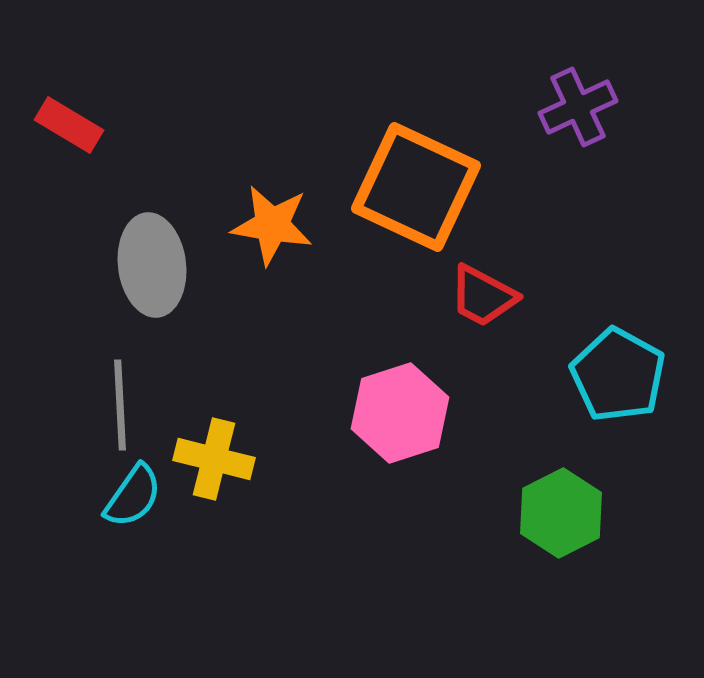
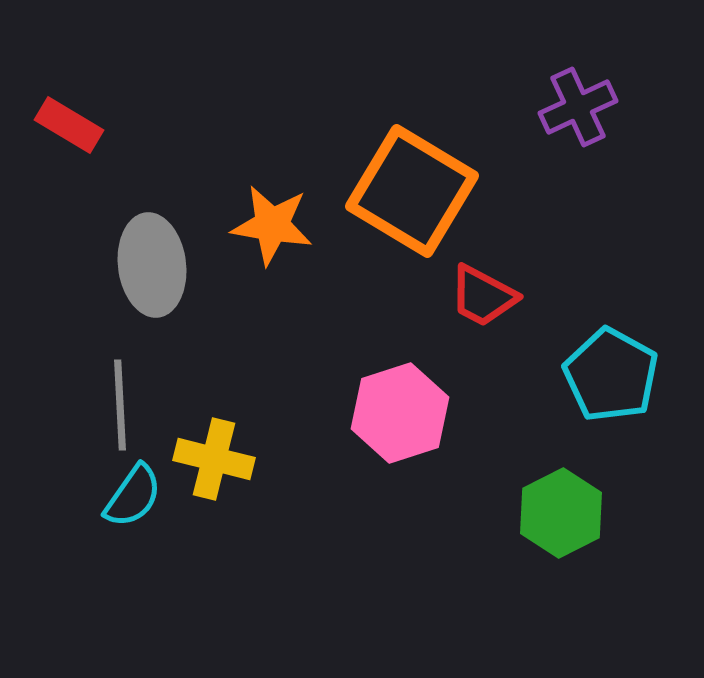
orange square: moved 4 px left, 4 px down; rotated 6 degrees clockwise
cyan pentagon: moved 7 px left
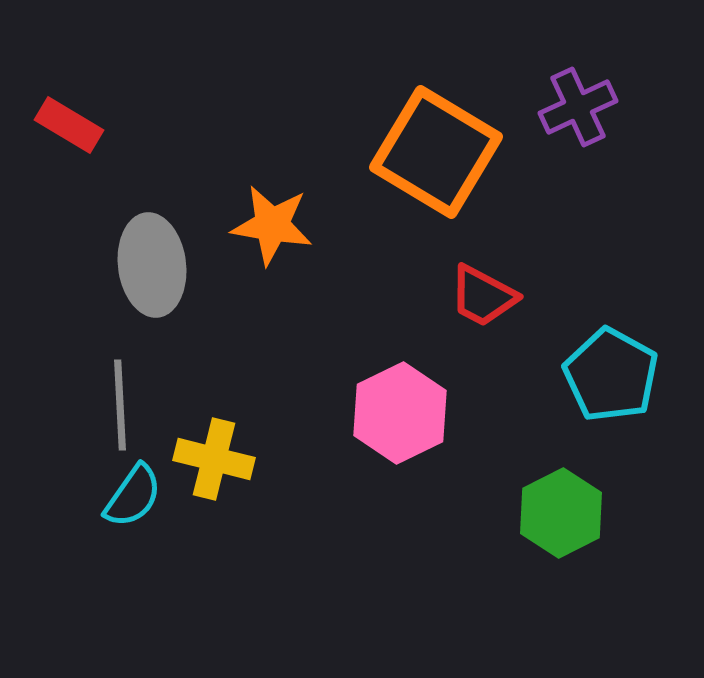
orange square: moved 24 px right, 39 px up
pink hexagon: rotated 8 degrees counterclockwise
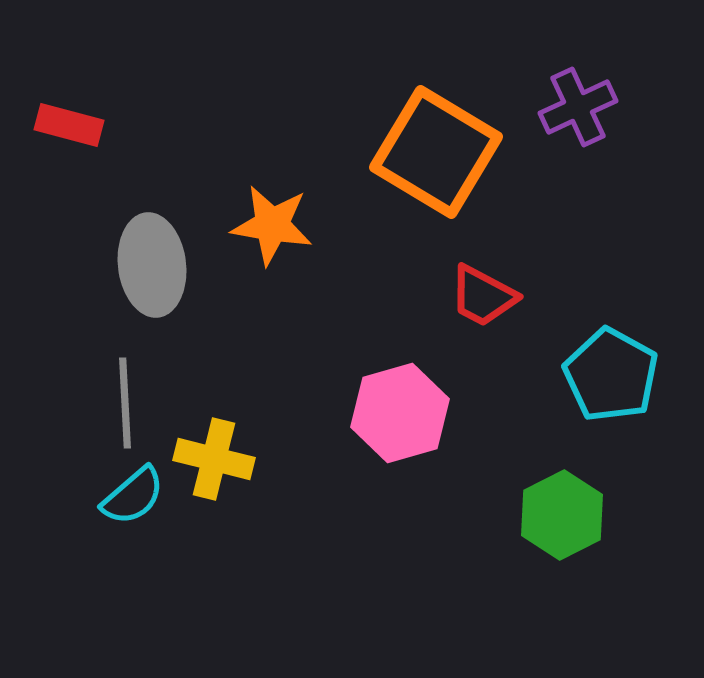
red rectangle: rotated 16 degrees counterclockwise
gray line: moved 5 px right, 2 px up
pink hexagon: rotated 10 degrees clockwise
cyan semicircle: rotated 14 degrees clockwise
green hexagon: moved 1 px right, 2 px down
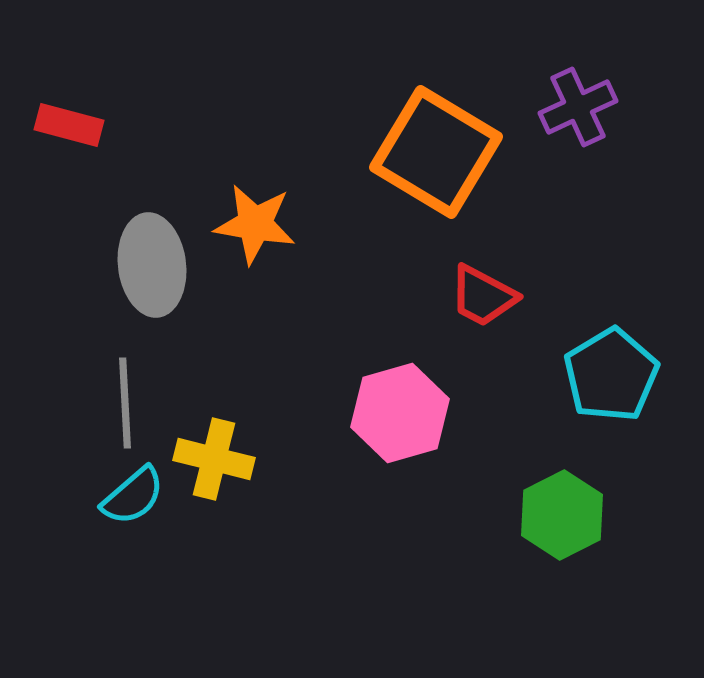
orange star: moved 17 px left, 1 px up
cyan pentagon: rotated 12 degrees clockwise
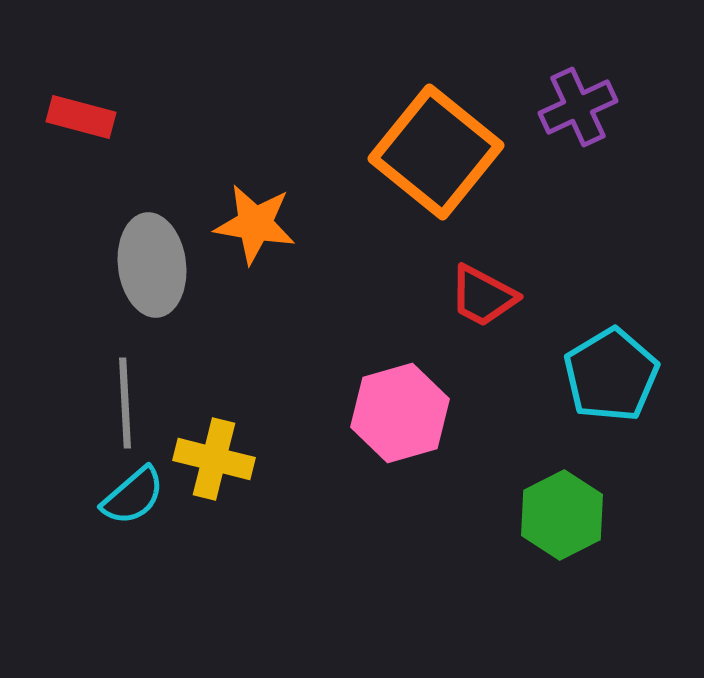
red rectangle: moved 12 px right, 8 px up
orange square: rotated 8 degrees clockwise
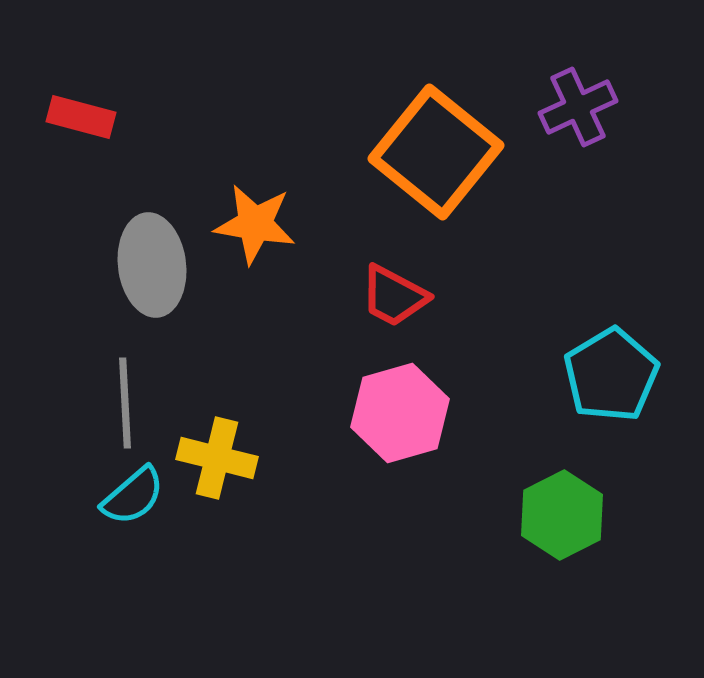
red trapezoid: moved 89 px left
yellow cross: moved 3 px right, 1 px up
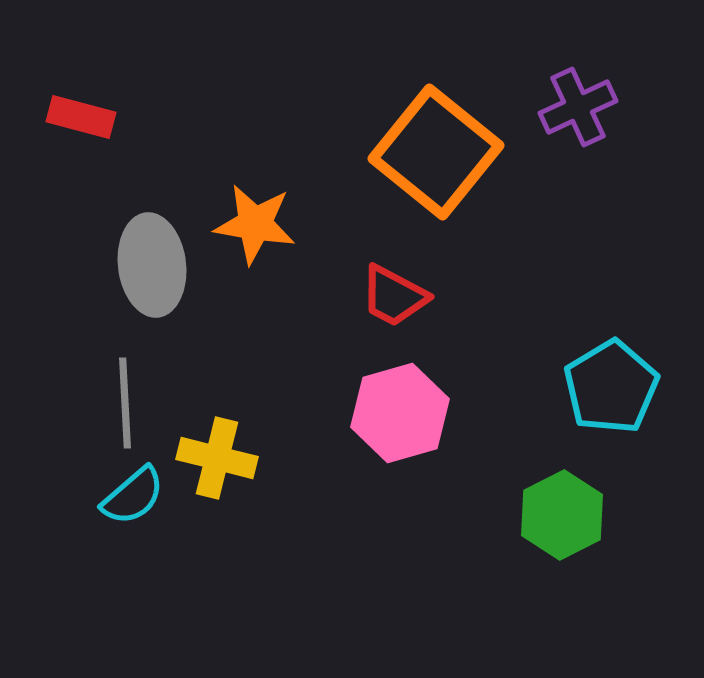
cyan pentagon: moved 12 px down
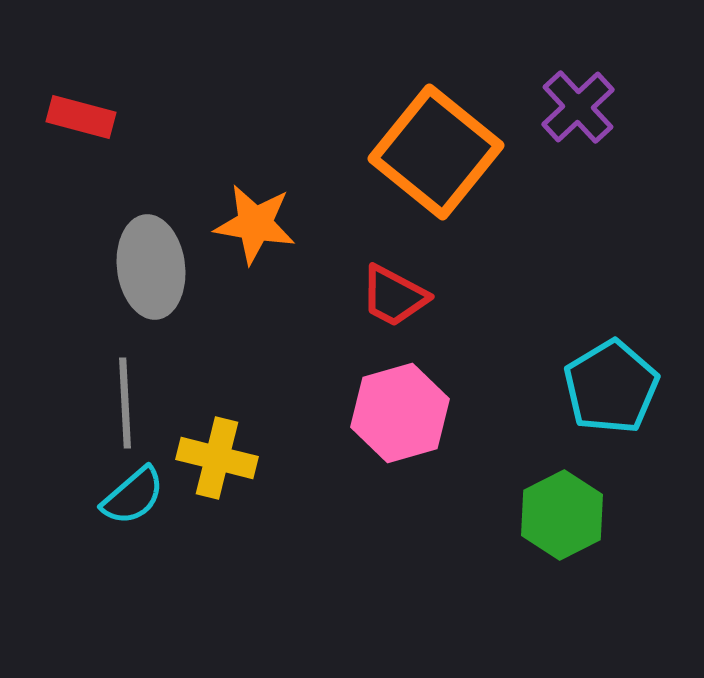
purple cross: rotated 18 degrees counterclockwise
gray ellipse: moved 1 px left, 2 px down
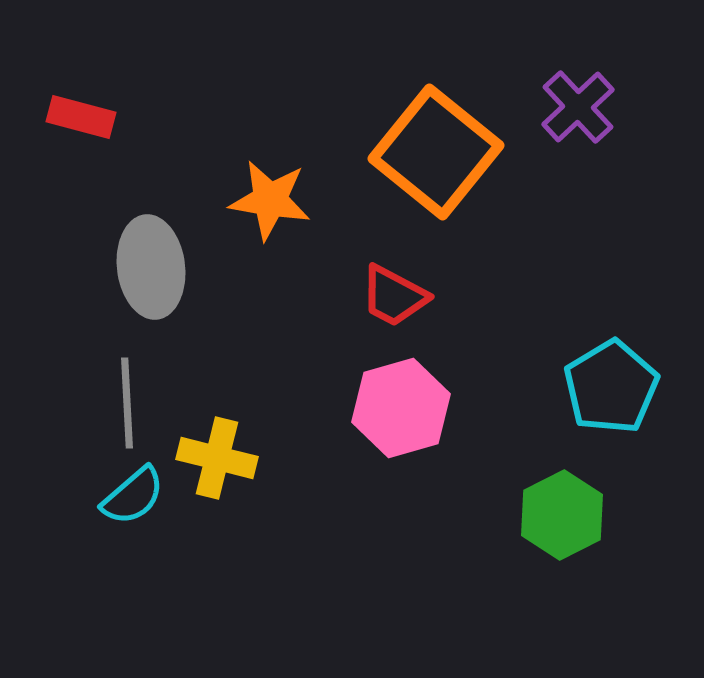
orange star: moved 15 px right, 24 px up
gray line: moved 2 px right
pink hexagon: moved 1 px right, 5 px up
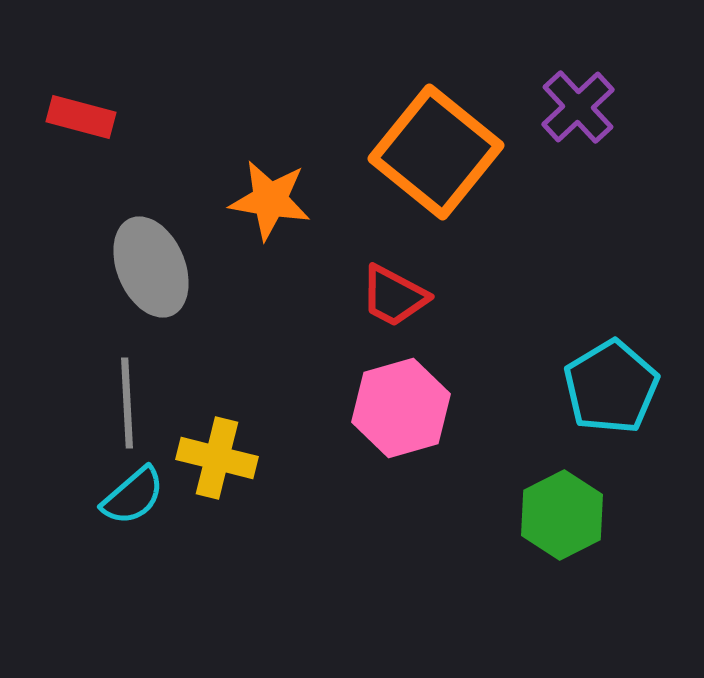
gray ellipse: rotated 16 degrees counterclockwise
